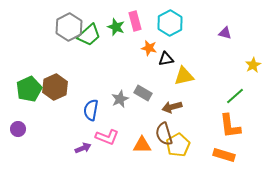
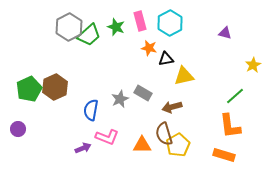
pink rectangle: moved 5 px right
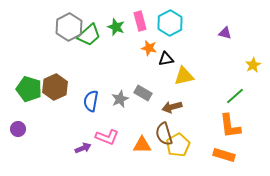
green pentagon: rotated 30 degrees counterclockwise
blue semicircle: moved 9 px up
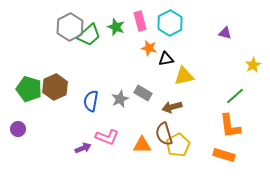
gray hexagon: moved 1 px right
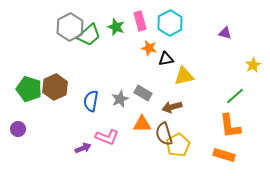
orange triangle: moved 21 px up
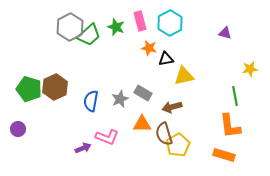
yellow star: moved 3 px left, 4 px down; rotated 21 degrees clockwise
green line: rotated 60 degrees counterclockwise
